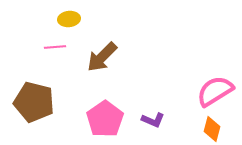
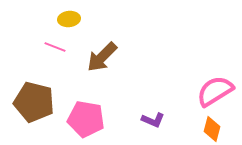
pink line: rotated 25 degrees clockwise
pink pentagon: moved 19 px left; rotated 27 degrees counterclockwise
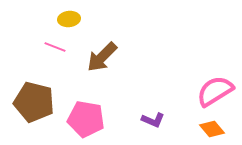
orange diamond: rotated 55 degrees counterclockwise
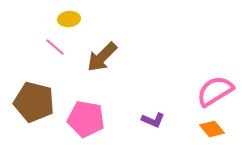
pink line: rotated 20 degrees clockwise
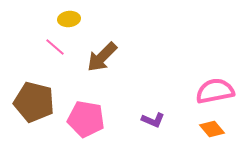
pink semicircle: rotated 21 degrees clockwise
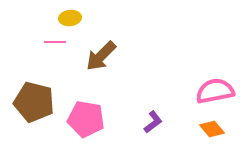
yellow ellipse: moved 1 px right, 1 px up
pink line: moved 5 px up; rotated 40 degrees counterclockwise
brown arrow: moved 1 px left, 1 px up
purple L-shape: moved 2 px down; rotated 60 degrees counterclockwise
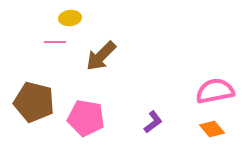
pink pentagon: moved 1 px up
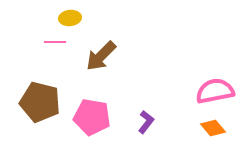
brown pentagon: moved 6 px right
pink pentagon: moved 6 px right, 1 px up
purple L-shape: moved 7 px left; rotated 15 degrees counterclockwise
orange diamond: moved 1 px right, 1 px up
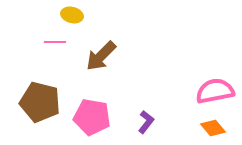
yellow ellipse: moved 2 px right, 3 px up; rotated 20 degrees clockwise
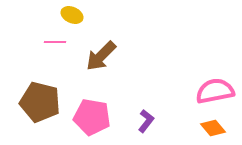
yellow ellipse: rotated 10 degrees clockwise
purple L-shape: moved 1 px up
